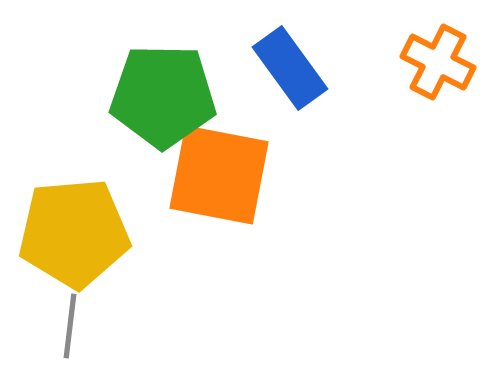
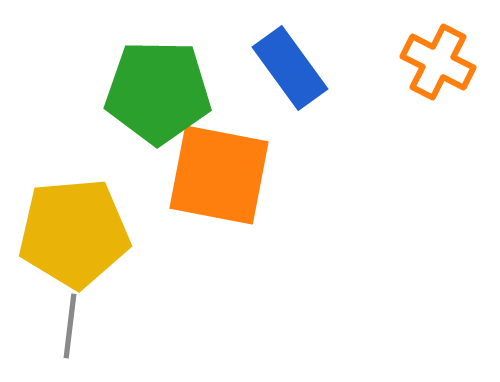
green pentagon: moved 5 px left, 4 px up
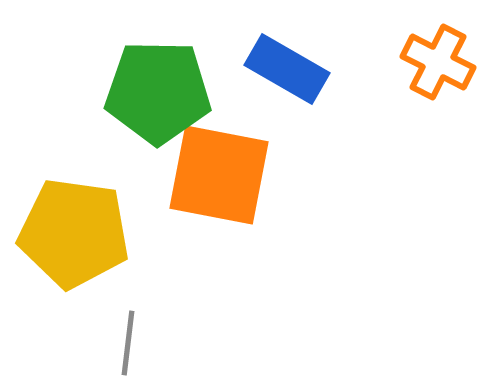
blue rectangle: moved 3 px left, 1 px down; rotated 24 degrees counterclockwise
yellow pentagon: rotated 13 degrees clockwise
gray line: moved 58 px right, 17 px down
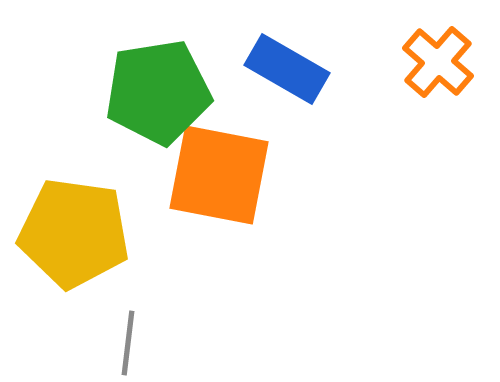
orange cross: rotated 14 degrees clockwise
green pentagon: rotated 10 degrees counterclockwise
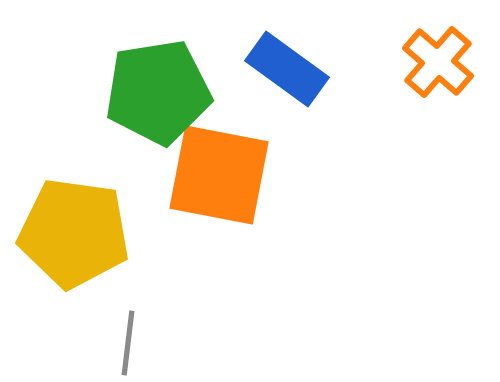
blue rectangle: rotated 6 degrees clockwise
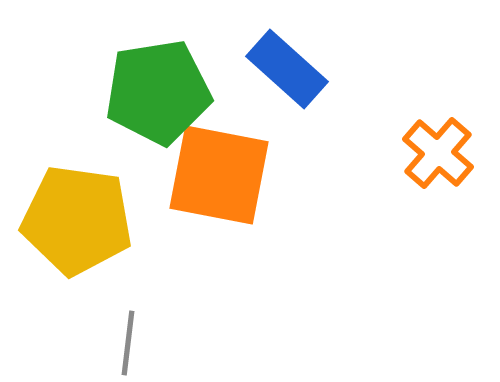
orange cross: moved 91 px down
blue rectangle: rotated 6 degrees clockwise
yellow pentagon: moved 3 px right, 13 px up
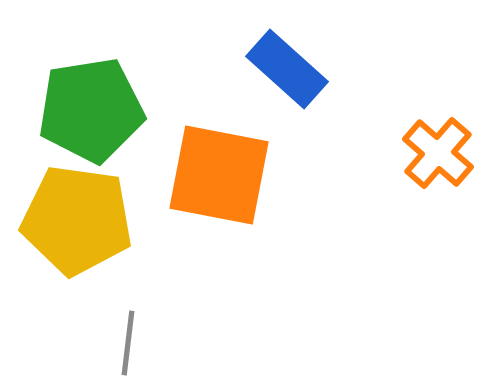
green pentagon: moved 67 px left, 18 px down
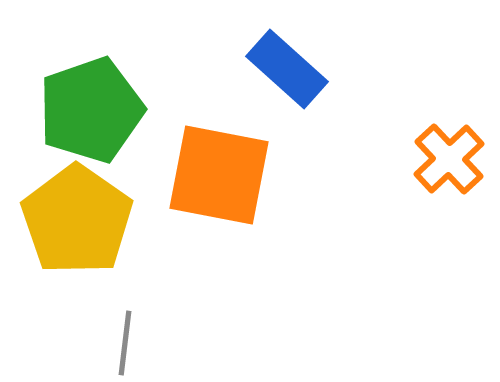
green pentagon: rotated 10 degrees counterclockwise
orange cross: moved 11 px right, 6 px down; rotated 6 degrees clockwise
yellow pentagon: rotated 27 degrees clockwise
gray line: moved 3 px left
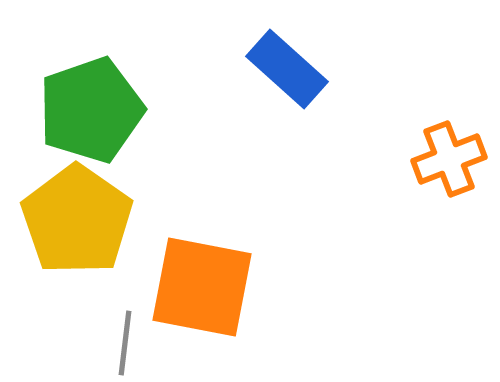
orange cross: rotated 22 degrees clockwise
orange square: moved 17 px left, 112 px down
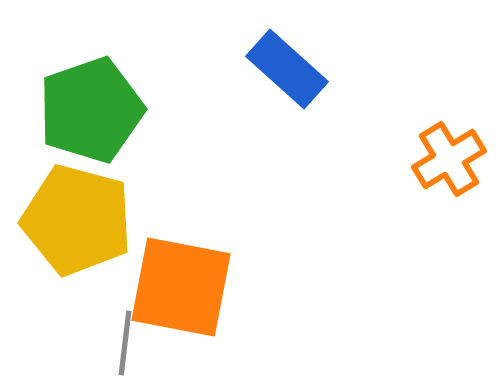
orange cross: rotated 10 degrees counterclockwise
yellow pentagon: rotated 20 degrees counterclockwise
orange square: moved 21 px left
